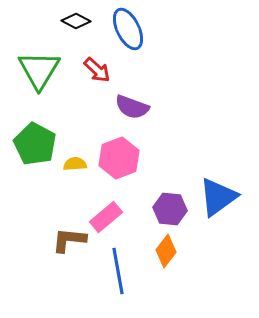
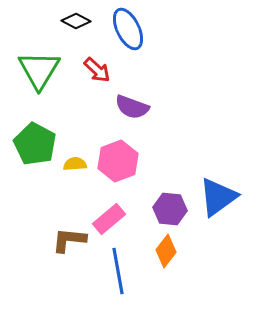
pink hexagon: moved 1 px left, 3 px down
pink rectangle: moved 3 px right, 2 px down
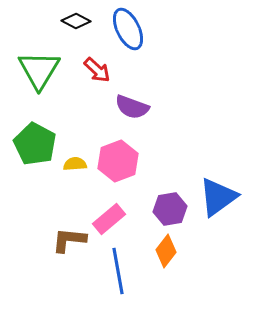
purple hexagon: rotated 16 degrees counterclockwise
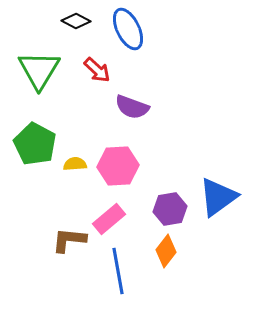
pink hexagon: moved 5 px down; rotated 18 degrees clockwise
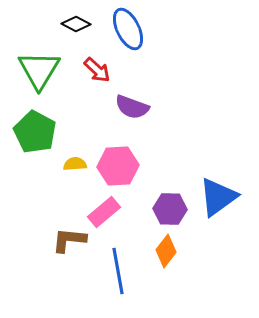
black diamond: moved 3 px down
green pentagon: moved 12 px up
purple hexagon: rotated 12 degrees clockwise
pink rectangle: moved 5 px left, 7 px up
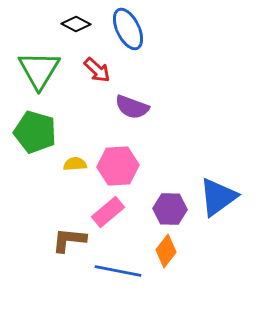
green pentagon: rotated 12 degrees counterclockwise
pink rectangle: moved 4 px right
blue line: rotated 69 degrees counterclockwise
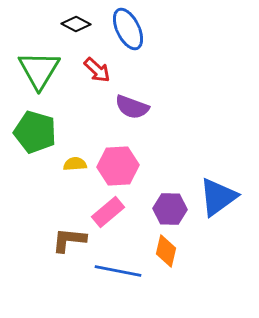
orange diamond: rotated 24 degrees counterclockwise
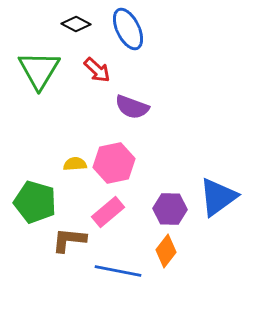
green pentagon: moved 70 px down
pink hexagon: moved 4 px left, 3 px up; rotated 9 degrees counterclockwise
orange diamond: rotated 24 degrees clockwise
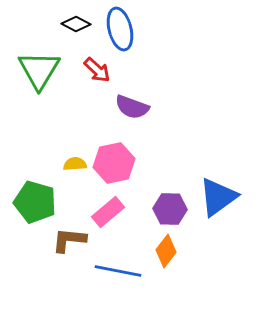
blue ellipse: moved 8 px left; rotated 12 degrees clockwise
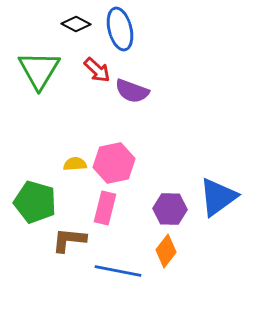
purple semicircle: moved 16 px up
pink rectangle: moved 3 px left, 4 px up; rotated 36 degrees counterclockwise
